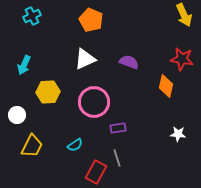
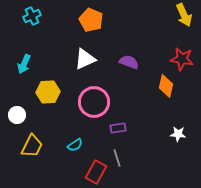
cyan arrow: moved 1 px up
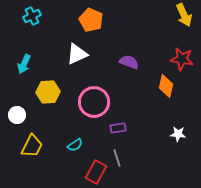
white triangle: moved 8 px left, 5 px up
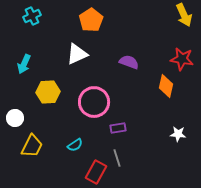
orange pentagon: rotated 15 degrees clockwise
white circle: moved 2 px left, 3 px down
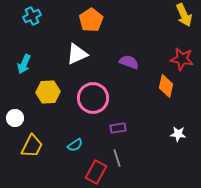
pink circle: moved 1 px left, 4 px up
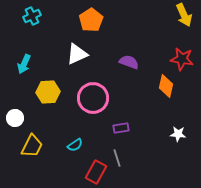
purple rectangle: moved 3 px right
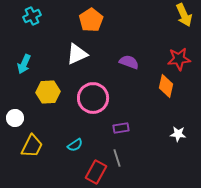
red star: moved 3 px left; rotated 15 degrees counterclockwise
